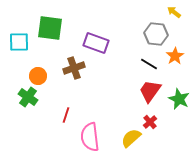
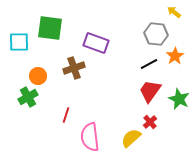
black line: rotated 60 degrees counterclockwise
green cross: rotated 24 degrees clockwise
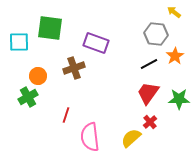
red trapezoid: moved 2 px left, 2 px down
green star: rotated 25 degrees counterclockwise
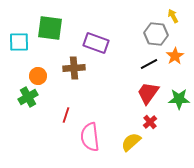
yellow arrow: moved 1 px left, 4 px down; rotated 24 degrees clockwise
brown cross: rotated 15 degrees clockwise
yellow semicircle: moved 4 px down
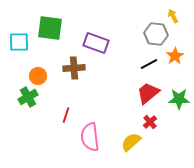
red trapezoid: rotated 15 degrees clockwise
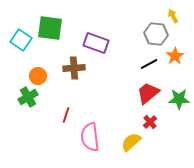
cyan square: moved 2 px right, 2 px up; rotated 35 degrees clockwise
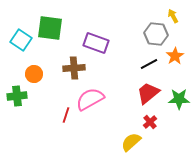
orange circle: moved 4 px left, 2 px up
green cross: moved 11 px left, 1 px up; rotated 24 degrees clockwise
pink semicircle: moved 38 px up; rotated 68 degrees clockwise
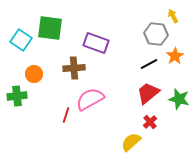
green star: rotated 15 degrees clockwise
